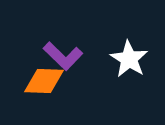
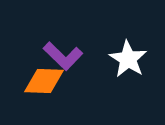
white star: moved 1 px left
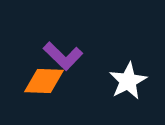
white star: moved 22 px down; rotated 12 degrees clockwise
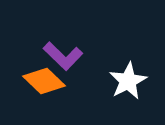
orange diamond: rotated 42 degrees clockwise
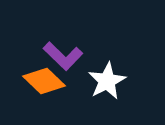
white star: moved 21 px left
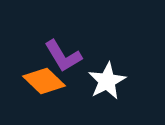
purple L-shape: rotated 15 degrees clockwise
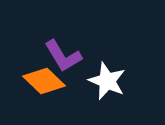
white star: rotated 21 degrees counterclockwise
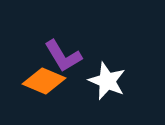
orange diamond: rotated 21 degrees counterclockwise
